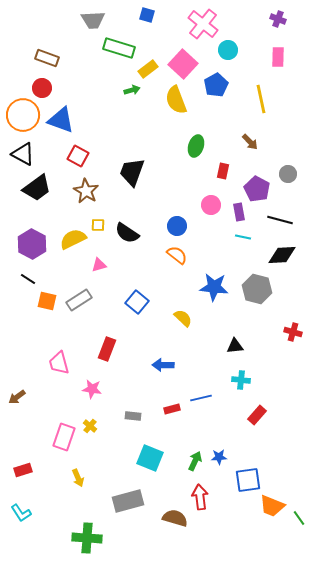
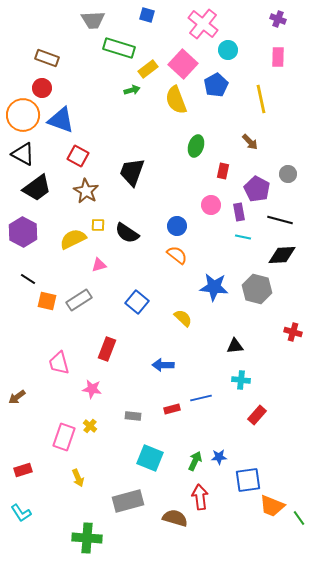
purple hexagon at (32, 244): moved 9 px left, 12 px up
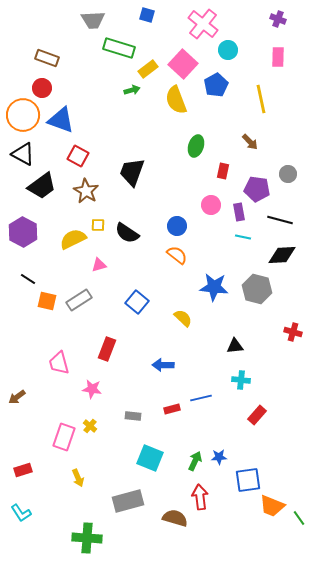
black trapezoid at (37, 188): moved 5 px right, 2 px up
purple pentagon at (257, 189): rotated 20 degrees counterclockwise
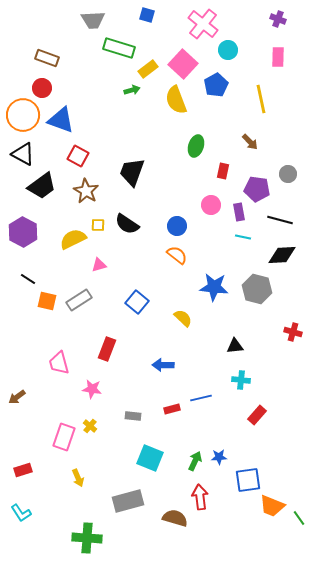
black semicircle at (127, 233): moved 9 px up
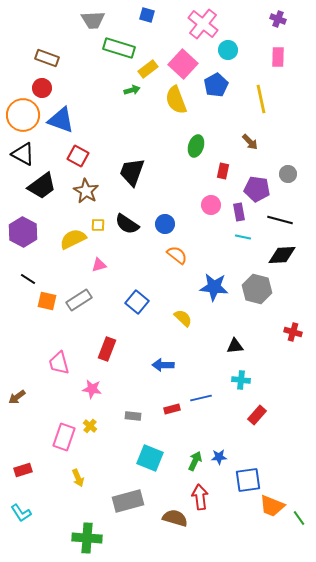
blue circle at (177, 226): moved 12 px left, 2 px up
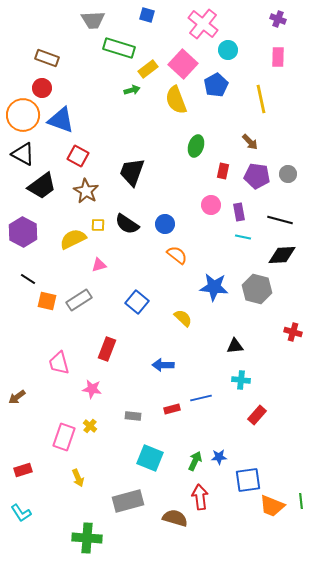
purple pentagon at (257, 189): moved 13 px up
green line at (299, 518): moved 2 px right, 17 px up; rotated 28 degrees clockwise
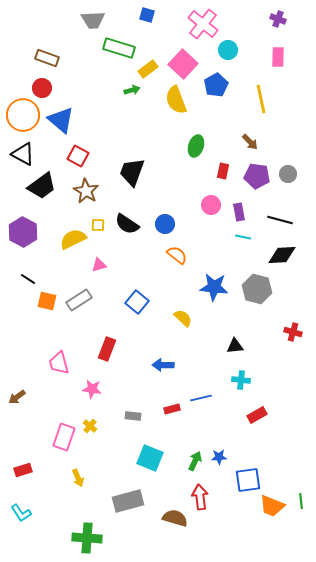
blue triangle at (61, 120): rotated 20 degrees clockwise
red rectangle at (257, 415): rotated 18 degrees clockwise
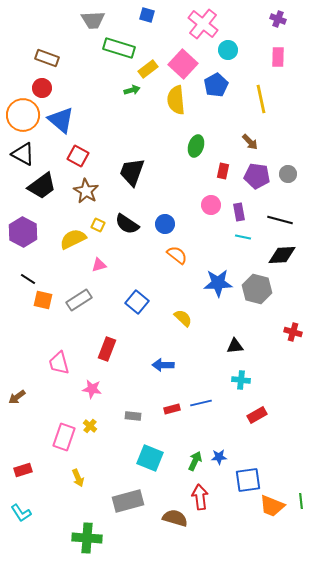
yellow semicircle at (176, 100): rotated 16 degrees clockwise
yellow square at (98, 225): rotated 24 degrees clockwise
blue star at (214, 287): moved 4 px right, 4 px up; rotated 8 degrees counterclockwise
orange square at (47, 301): moved 4 px left, 1 px up
blue line at (201, 398): moved 5 px down
